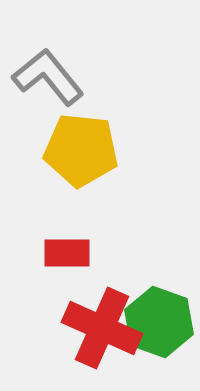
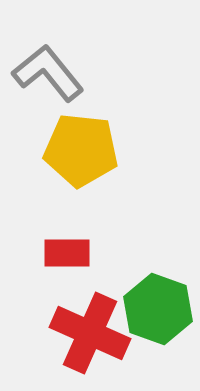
gray L-shape: moved 4 px up
green hexagon: moved 1 px left, 13 px up
red cross: moved 12 px left, 5 px down
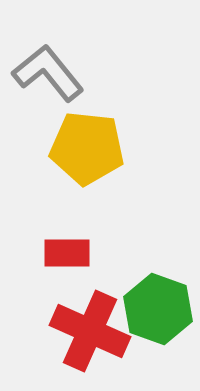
yellow pentagon: moved 6 px right, 2 px up
red cross: moved 2 px up
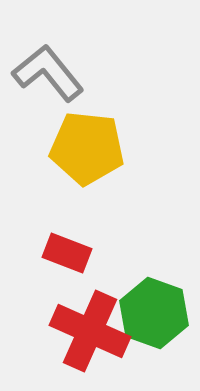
red rectangle: rotated 21 degrees clockwise
green hexagon: moved 4 px left, 4 px down
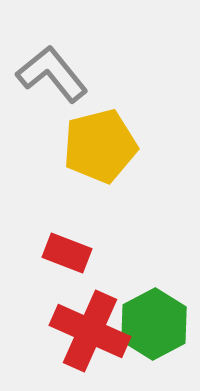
gray L-shape: moved 4 px right, 1 px down
yellow pentagon: moved 13 px right, 2 px up; rotated 20 degrees counterclockwise
green hexagon: moved 11 px down; rotated 12 degrees clockwise
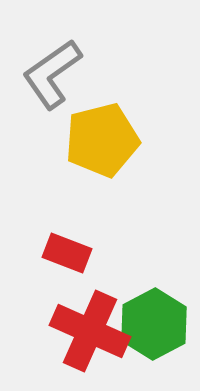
gray L-shape: rotated 86 degrees counterclockwise
yellow pentagon: moved 2 px right, 6 px up
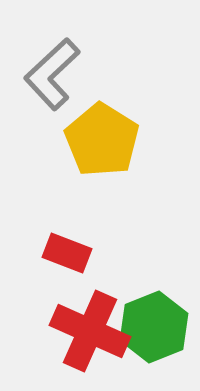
gray L-shape: rotated 8 degrees counterclockwise
yellow pentagon: rotated 26 degrees counterclockwise
green hexagon: moved 3 px down; rotated 6 degrees clockwise
